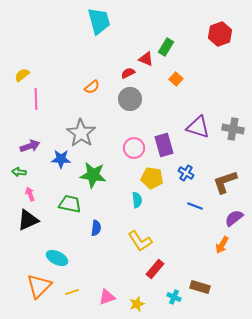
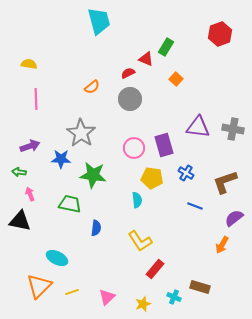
yellow semicircle: moved 7 px right, 11 px up; rotated 49 degrees clockwise
purple triangle: rotated 10 degrees counterclockwise
black triangle: moved 8 px left, 1 px down; rotated 35 degrees clockwise
pink triangle: rotated 24 degrees counterclockwise
yellow star: moved 6 px right
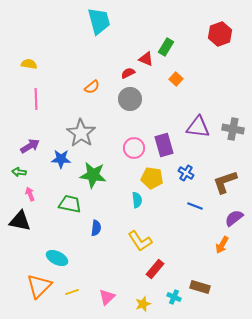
purple arrow: rotated 12 degrees counterclockwise
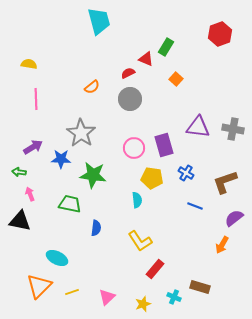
purple arrow: moved 3 px right, 1 px down
